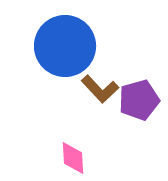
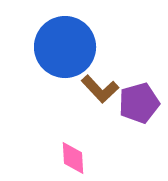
blue circle: moved 1 px down
purple pentagon: moved 3 px down
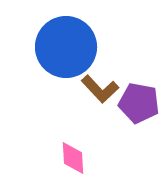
blue circle: moved 1 px right
purple pentagon: rotated 27 degrees clockwise
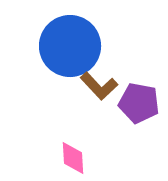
blue circle: moved 4 px right, 1 px up
brown L-shape: moved 1 px left, 3 px up
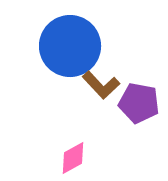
brown L-shape: moved 2 px right, 1 px up
pink diamond: rotated 64 degrees clockwise
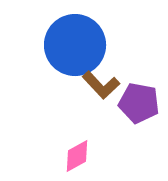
blue circle: moved 5 px right, 1 px up
pink diamond: moved 4 px right, 2 px up
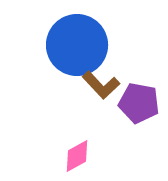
blue circle: moved 2 px right
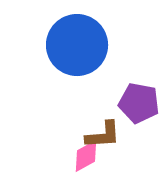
brown L-shape: moved 2 px right, 50 px down; rotated 51 degrees counterclockwise
pink diamond: moved 9 px right
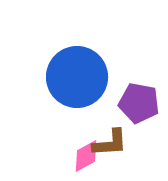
blue circle: moved 32 px down
brown L-shape: moved 7 px right, 8 px down
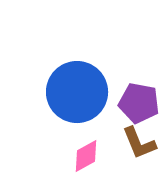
blue circle: moved 15 px down
brown L-shape: moved 29 px right; rotated 72 degrees clockwise
